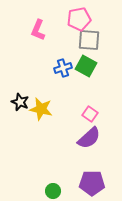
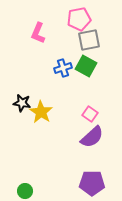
pink L-shape: moved 3 px down
gray square: rotated 15 degrees counterclockwise
black star: moved 2 px right, 1 px down; rotated 12 degrees counterclockwise
yellow star: moved 3 px down; rotated 20 degrees clockwise
purple semicircle: moved 3 px right, 1 px up
green circle: moved 28 px left
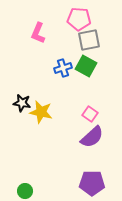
pink pentagon: rotated 15 degrees clockwise
yellow star: rotated 20 degrees counterclockwise
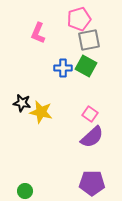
pink pentagon: rotated 20 degrees counterclockwise
blue cross: rotated 18 degrees clockwise
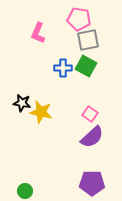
pink pentagon: rotated 25 degrees clockwise
gray square: moved 1 px left
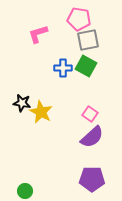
pink L-shape: moved 1 px down; rotated 50 degrees clockwise
yellow star: rotated 15 degrees clockwise
purple pentagon: moved 4 px up
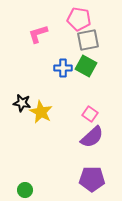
green circle: moved 1 px up
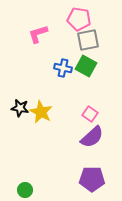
blue cross: rotated 12 degrees clockwise
black star: moved 2 px left, 5 px down
